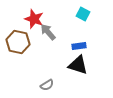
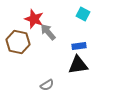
black triangle: rotated 25 degrees counterclockwise
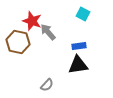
red star: moved 2 px left, 2 px down
gray semicircle: rotated 16 degrees counterclockwise
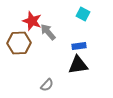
brown hexagon: moved 1 px right, 1 px down; rotated 15 degrees counterclockwise
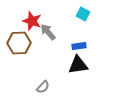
gray semicircle: moved 4 px left, 2 px down
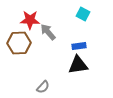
red star: moved 2 px left, 1 px up; rotated 18 degrees counterclockwise
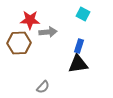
gray arrow: rotated 126 degrees clockwise
blue rectangle: rotated 64 degrees counterclockwise
black triangle: moved 1 px up
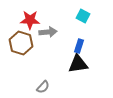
cyan square: moved 2 px down
brown hexagon: moved 2 px right; rotated 20 degrees clockwise
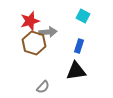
red star: moved 1 px down; rotated 18 degrees counterclockwise
brown hexagon: moved 13 px right
black triangle: moved 2 px left, 7 px down
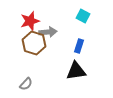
gray semicircle: moved 17 px left, 3 px up
